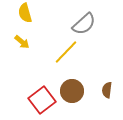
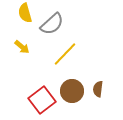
gray semicircle: moved 32 px left
yellow arrow: moved 5 px down
yellow line: moved 1 px left, 2 px down
brown semicircle: moved 9 px left, 1 px up
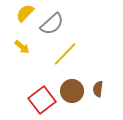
yellow semicircle: rotated 60 degrees clockwise
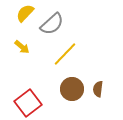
brown circle: moved 2 px up
red square: moved 14 px left, 3 px down
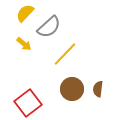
gray semicircle: moved 3 px left, 3 px down
yellow arrow: moved 2 px right, 3 px up
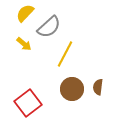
yellow line: rotated 16 degrees counterclockwise
brown semicircle: moved 2 px up
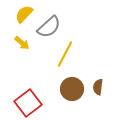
yellow semicircle: moved 1 px left, 1 px down
yellow arrow: moved 2 px left, 1 px up
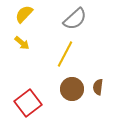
gray semicircle: moved 26 px right, 8 px up
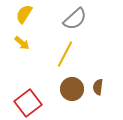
yellow semicircle: rotated 12 degrees counterclockwise
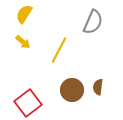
gray semicircle: moved 18 px right, 3 px down; rotated 25 degrees counterclockwise
yellow arrow: moved 1 px right, 1 px up
yellow line: moved 6 px left, 4 px up
brown circle: moved 1 px down
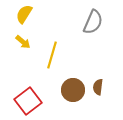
yellow line: moved 7 px left, 5 px down; rotated 12 degrees counterclockwise
brown circle: moved 1 px right
red square: moved 2 px up
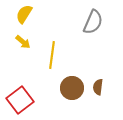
yellow line: rotated 8 degrees counterclockwise
brown circle: moved 1 px left, 2 px up
red square: moved 8 px left, 1 px up
